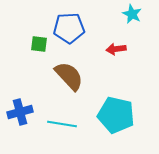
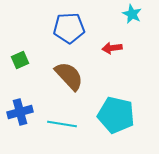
green square: moved 19 px left, 16 px down; rotated 30 degrees counterclockwise
red arrow: moved 4 px left, 1 px up
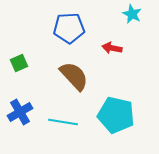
red arrow: rotated 18 degrees clockwise
green square: moved 1 px left, 3 px down
brown semicircle: moved 5 px right
blue cross: rotated 15 degrees counterclockwise
cyan line: moved 1 px right, 2 px up
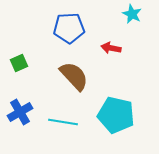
red arrow: moved 1 px left
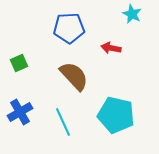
cyan line: rotated 56 degrees clockwise
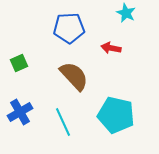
cyan star: moved 6 px left, 1 px up
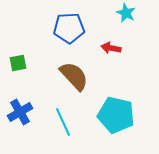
green square: moved 1 px left; rotated 12 degrees clockwise
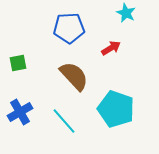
red arrow: rotated 138 degrees clockwise
cyan pentagon: moved 6 px up; rotated 6 degrees clockwise
cyan line: moved 1 px right, 1 px up; rotated 16 degrees counterclockwise
